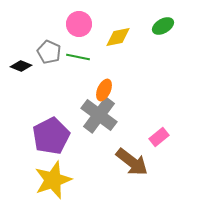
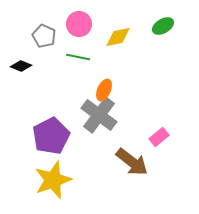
gray pentagon: moved 5 px left, 16 px up
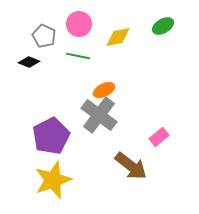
green line: moved 1 px up
black diamond: moved 8 px right, 4 px up
orange ellipse: rotated 40 degrees clockwise
brown arrow: moved 1 px left, 4 px down
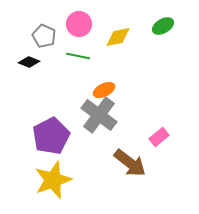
brown arrow: moved 1 px left, 3 px up
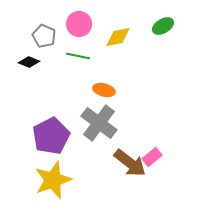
orange ellipse: rotated 40 degrees clockwise
gray cross: moved 8 px down
pink rectangle: moved 7 px left, 20 px down
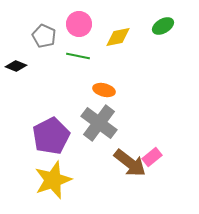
black diamond: moved 13 px left, 4 px down
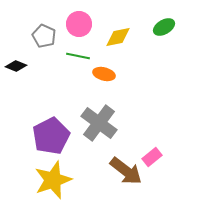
green ellipse: moved 1 px right, 1 px down
orange ellipse: moved 16 px up
brown arrow: moved 4 px left, 8 px down
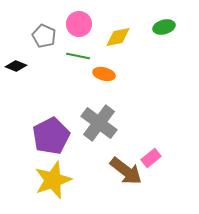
green ellipse: rotated 15 degrees clockwise
pink rectangle: moved 1 px left, 1 px down
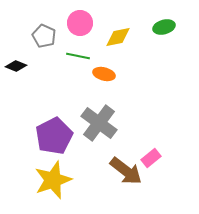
pink circle: moved 1 px right, 1 px up
purple pentagon: moved 3 px right
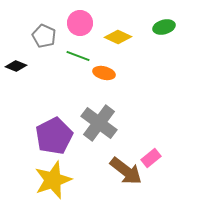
yellow diamond: rotated 36 degrees clockwise
green line: rotated 10 degrees clockwise
orange ellipse: moved 1 px up
